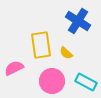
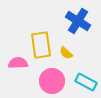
pink semicircle: moved 4 px right, 5 px up; rotated 24 degrees clockwise
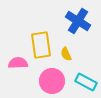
yellow semicircle: moved 1 px down; rotated 24 degrees clockwise
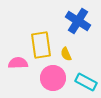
pink circle: moved 1 px right, 3 px up
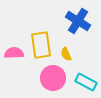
pink semicircle: moved 4 px left, 10 px up
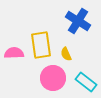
cyan rectangle: rotated 10 degrees clockwise
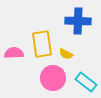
blue cross: rotated 30 degrees counterclockwise
yellow rectangle: moved 1 px right, 1 px up
yellow semicircle: rotated 40 degrees counterclockwise
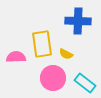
pink semicircle: moved 2 px right, 4 px down
cyan rectangle: moved 1 px left, 1 px down
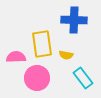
blue cross: moved 4 px left, 1 px up
yellow semicircle: moved 1 px down; rotated 16 degrees counterclockwise
pink circle: moved 16 px left
cyan rectangle: moved 2 px left, 5 px up; rotated 15 degrees clockwise
